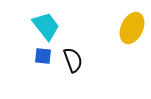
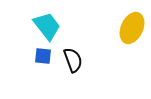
cyan trapezoid: moved 1 px right
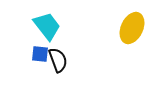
blue square: moved 3 px left, 2 px up
black semicircle: moved 15 px left
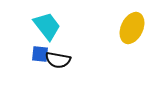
black semicircle: rotated 120 degrees clockwise
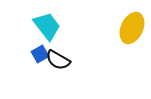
blue square: rotated 36 degrees counterclockwise
black semicircle: rotated 20 degrees clockwise
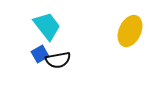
yellow ellipse: moved 2 px left, 3 px down
black semicircle: rotated 40 degrees counterclockwise
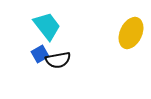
yellow ellipse: moved 1 px right, 2 px down
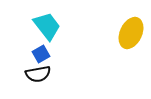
blue square: moved 1 px right
black semicircle: moved 20 px left, 14 px down
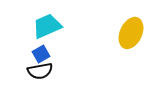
cyan trapezoid: rotated 76 degrees counterclockwise
black semicircle: moved 2 px right, 3 px up
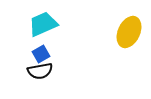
cyan trapezoid: moved 4 px left, 2 px up
yellow ellipse: moved 2 px left, 1 px up
